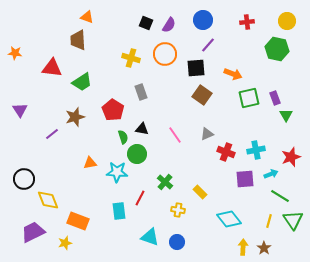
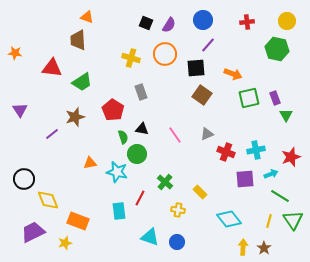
cyan star at (117, 172): rotated 10 degrees clockwise
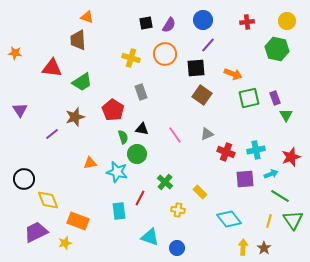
black square at (146, 23): rotated 32 degrees counterclockwise
purple trapezoid at (33, 232): moved 3 px right
blue circle at (177, 242): moved 6 px down
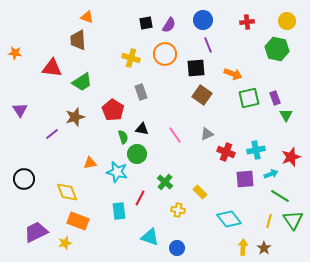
purple line at (208, 45): rotated 63 degrees counterclockwise
yellow diamond at (48, 200): moved 19 px right, 8 px up
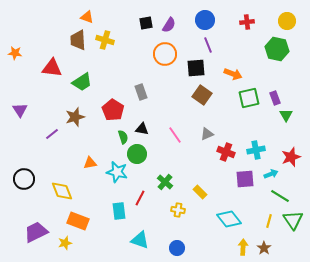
blue circle at (203, 20): moved 2 px right
yellow cross at (131, 58): moved 26 px left, 18 px up
yellow diamond at (67, 192): moved 5 px left, 1 px up
cyan triangle at (150, 237): moved 10 px left, 3 px down
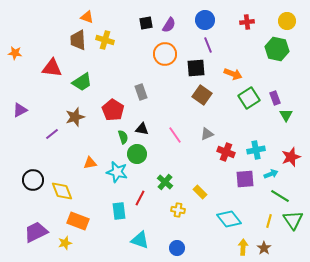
green square at (249, 98): rotated 20 degrees counterclockwise
purple triangle at (20, 110): rotated 35 degrees clockwise
black circle at (24, 179): moved 9 px right, 1 px down
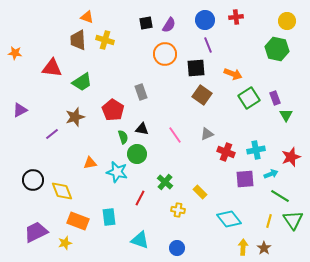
red cross at (247, 22): moved 11 px left, 5 px up
cyan rectangle at (119, 211): moved 10 px left, 6 px down
